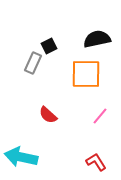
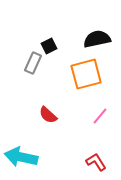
orange square: rotated 16 degrees counterclockwise
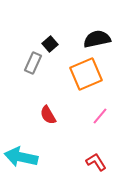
black square: moved 1 px right, 2 px up; rotated 14 degrees counterclockwise
orange square: rotated 8 degrees counterclockwise
red semicircle: rotated 18 degrees clockwise
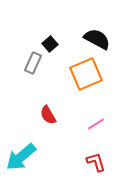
black semicircle: rotated 40 degrees clockwise
pink line: moved 4 px left, 8 px down; rotated 18 degrees clockwise
cyan arrow: rotated 52 degrees counterclockwise
red L-shape: rotated 15 degrees clockwise
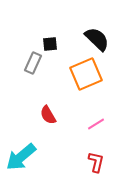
black semicircle: rotated 16 degrees clockwise
black square: rotated 35 degrees clockwise
red L-shape: rotated 30 degrees clockwise
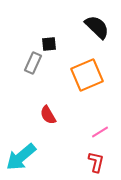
black semicircle: moved 12 px up
black square: moved 1 px left
orange square: moved 1 px right, 1 px down
pink line: moved 4 px right, 8 px down
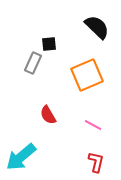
pink line: moved 7 px left, 7 px up; rotated 60 degrees clockwise
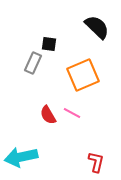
black square: rotated 14 degrees clockwise
orange square: moved 4 px left
pink line: moved 21 px left, 12 px up
cyan arrow: rotated 28 degrees clockwise
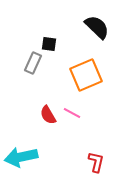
orange square: moved 3 px right
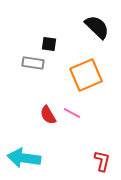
gray rectangle: rotated 75 degrees clockwise
cyan arrow: moved 3 px right, 1 px down; rotated 20 degrees clockwise
red L-shape: moved 6 px right, 1 px up
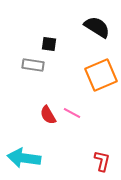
black semicircle: rotated 12 degrees counterclockwise
gray rectangle: moved 2 px down
orange square: moved 15 px right
